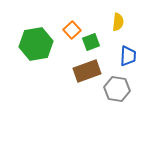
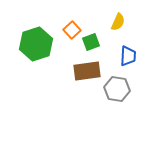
yellow semicircle: rotated 18 degrees clockwise
green hexagon: rotated 8 degrees counterclockwise
brown rectangle: rotated 12 degrees clockwise
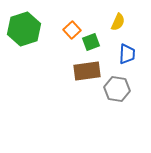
green hexagon: moved 12 px left, 15 px up
blue trapezoid: moved 1 px left, 2 px up
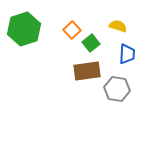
yellow semicircle: moved 4 px down; rotated 96 degrees counterclockwise
green square: moved 1 px down; rotated 18 degrees counterclockwise
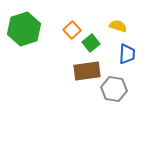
gray hexagon: moved 3 px left
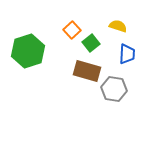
green hexagon: moved 4 px right, 22 px down
brown rectangle: rotated 24 degrees clockwise
